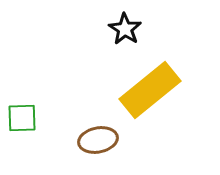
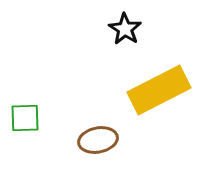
yellow rectangle: moved 9 px right; rotated 12 degrees clockwise
green square: moved 3 px right
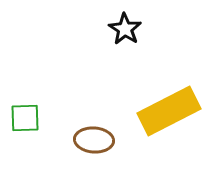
yellow rectangle: moved 10 px right, 21 px down
brown ellipse: moved 4 px left; rotated 15 degrees clockwise
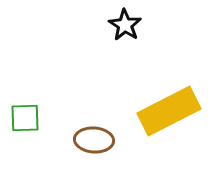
black star: moved 4 px up
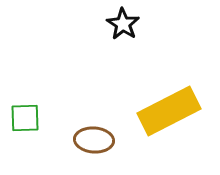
black star: moved 2 px left, 1 px up
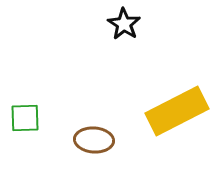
black star: moved 1 px right
yellow rectangle: moved 8 px right
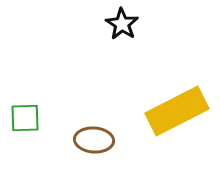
black star: moved 2 px left
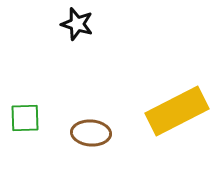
black star: moved 45 px left; rotated 16 degrees counterclockwise
brown ellipse: moved 3 px left, 7 px up
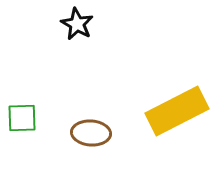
black star: rotated 12 degrees clockwise
green square: moved 3 px left
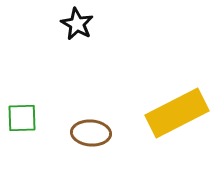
yellow rectangle: moved 2 px down
